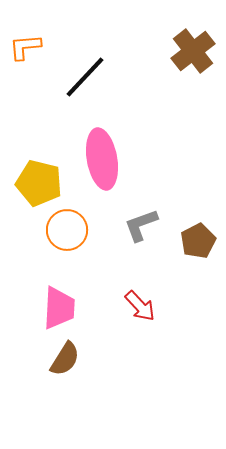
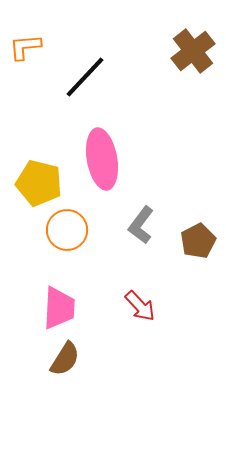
gray L-shape: rotated 33 degrees counterclockwise
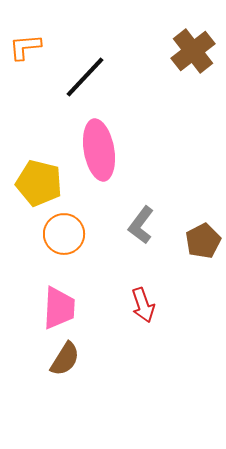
pink ellipse: moved 3 px left, 9 px up
orange circle: moved 3 px left, 4 px down
brown pentagon: moved 5 px right
red arrow: moved 3 px right, 1 px up; rotated 24 degrees clockwise
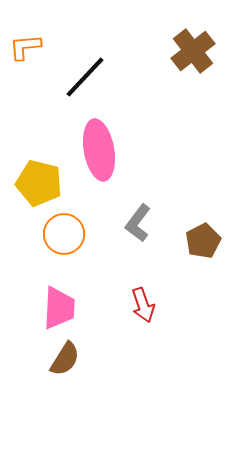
gray L-shape: moved 3 px left, 2 px up
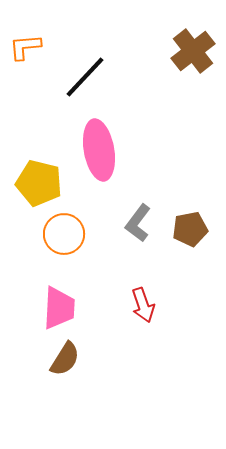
brown pentagon: moved 13 px left, 12 px up; rotated 16 degrees clockwise
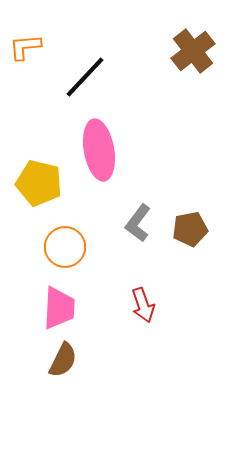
orange circle: moved 1 px right, 13 px down
brown semicircle: moved 2 px left, 1 px down; rotated 6 degrees counterclockwise
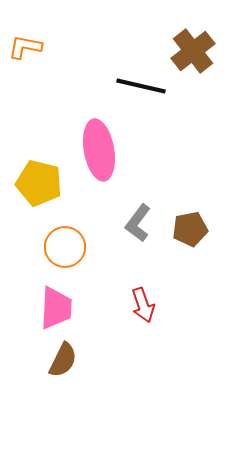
orange L-shape: rotated 16 degrees clockwise
black line: moved 56 px right, 9 px down; rotated 60 degrees clockwise
pink trapezoid: moved 3 px left
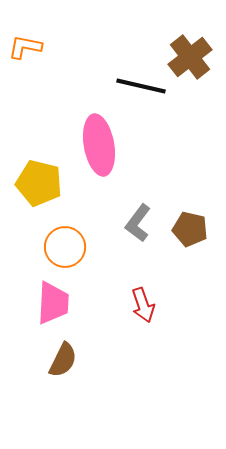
brown cross: moved 3 px left, 6 px down
pink ellipse: moved 5 px up
brown pentagon: rotated 24 degrees clockwise
pink trapezoid: moved 3 px left, 5 px up
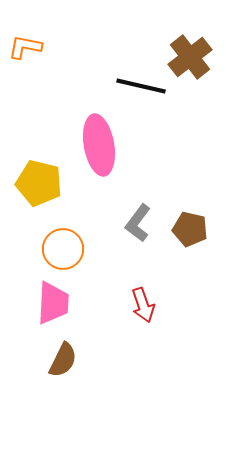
orange circle: moved 2 px left, 2 px down
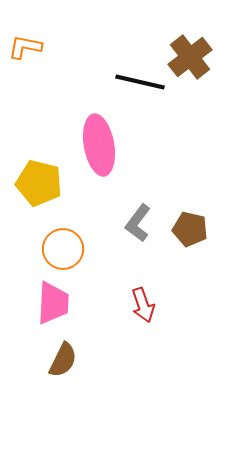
black line: moved 1 px left, 4 px up
